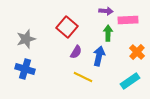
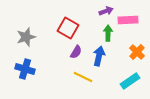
purple arrow: rotated 24 degrees counterclockwise
red square: moved 1 px right, 1 px down; rotated 10 degrees counterclockwise
gray star: moved 2 px up
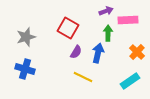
blue arrow: moved 1 px left, 3 px up
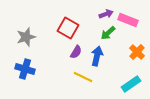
purple arrow: moved 3 px down
pink rectangle: rotated 24 degrees clockwise
green arrow: rotated 133 degrees counterclockwise
blue arrow: moved 1 px left, 3 px down
cyan rectangle: moved 1 px right, 3 px down
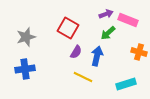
orange cross: moved 2 px right; rotated 28 degrees counterclockwise
blue cross: rotated 24 degrees counterclockwise
cyan rectangle: moved 5 px left; rotated 18 degrees clockwise
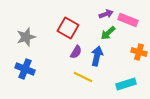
blue cross: rotated 30 degrees clockwise
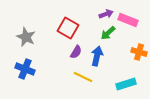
gray star: rotated 30 degrees counterclockwise
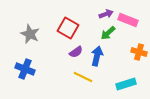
gray star: moved 4 px right, 3 px up
purple semicircle: rotated 24 degrees clockwise
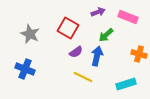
purple arrow: moved 8 px left, 2 px up
pink rectangle: moved 3 px up
green arrow: moved 2 px left, 2 px down
orange cross: moved 2 px down
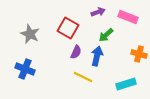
purple semicircle: rotated 32 degrees counterclockwise
